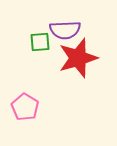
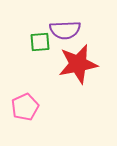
red star: moved 6 px down; rotated 6 degrees clockwise
pink pentagon: rotated 16 degrees clockwise
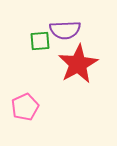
green square: moved 1 px up
red star: rotated 18 degrees counterclockwise
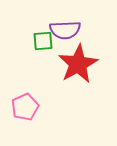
green square: moved 3 px right
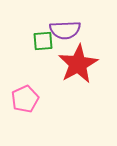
pink pentagon: moved 8 px up
